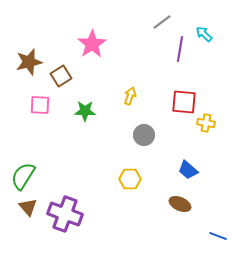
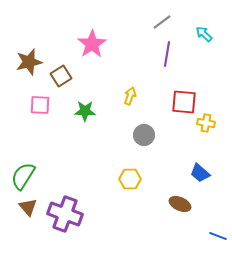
purple line: moved 13 px left, 5 px down
blue trapezoid: moved 12 px right, 3 px down
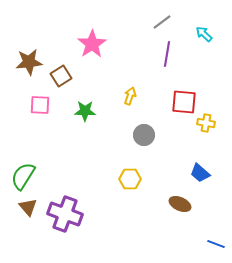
brown star: rotated 8 degrees clockwise
blue line: moved 2 px left, 8 px down
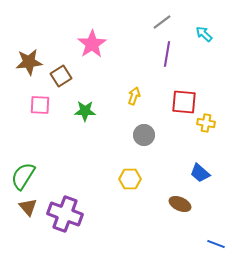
yellow arrow: moved 4 px right
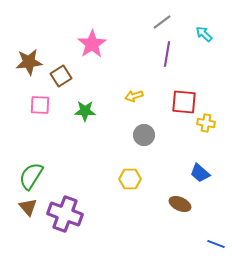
yellow arrow: rotated 126 degrees counterclockwise
green semicircle: moved 8 px right
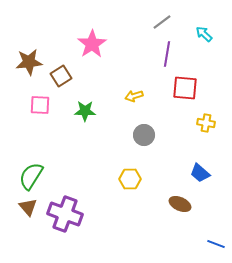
red square: moved 1 px right, 14 px up
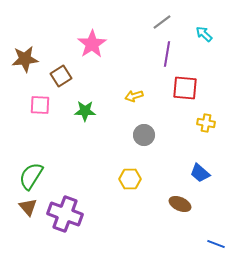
brown star: moved 4 px left, 3 px up
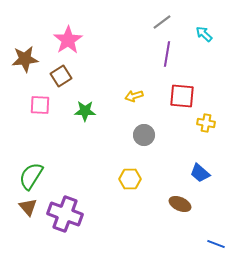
pink star: moved 24 px left, 4 px up
red square: moved 3 px left, 8 px down
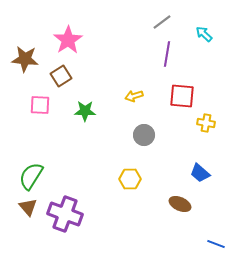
brown star: rotated 12 degrees clockwise
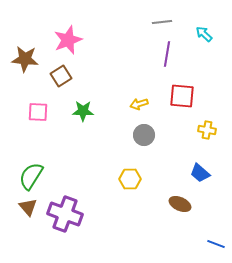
gray line: rotated 30 degrees clockwise
pink star: rotated 12 degrees clockwise
yellow arrow: moved 5 px right, 8 px down
pink square: moved 2 px left, 7 px down
green star: moved 2 px left
yellow cross: moved 1 px right, 7 px down
